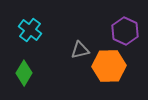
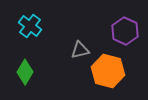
cyan cross: moved 4 px up
orange hexagon: moved 1 px left, 5 px down; rotated 16 degrees clockwise
green diamond: moved 1 px right, 1 px up
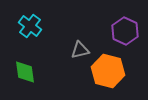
green diamond: rotated 40 degrees counterclockwise
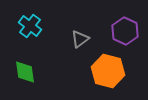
gray triangle: moved 11 px up; rotated 24 degrees counterclockwise
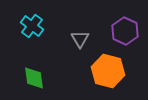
cyan cross: moved 2 px right
gray triangle: rotated 24 degrees counterclockwise
green diamond: moved 9 px right, 6 px down
